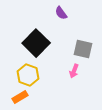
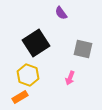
black square: rotated 12 degrees clockwise
pink arrow: moved 4 px left, 7 px down
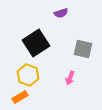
purple semicircle: rotated 72 degrees counterclockwise
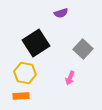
gray square: rotated 30 degrees clockwise
yellow hexagon: moved 3 px left, 2 px up; rotated 10 degrees counterclockwise
orange rectangle: moved 1 px right, 1 px up; rotated 28 degrees clockwise
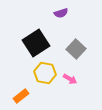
gray square: moved 7 px left
yellow hexagon: moved 20 px right
pink arrow: moved 1 px down; rotated 80 degrees counterclockwise
orange rectangle: rotated 35 degrees counterclockwise
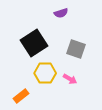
black square: moved 2 px left
gray square: rotated 24 degrees counterclockwise
yellow hexagon: rotated 10 degrees counterclockwise
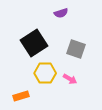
orange rectangle: rotated 21 degrees clockwise
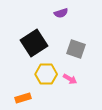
yellow hexagon: moved 1 px right, 1 px down
orange rectangle: moved 2 px right, 2 px down
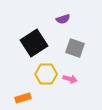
purple semicircle: moved 2 px right, 6 px down
gray square: moved 1 px left, 1 px up
pink arrow: rotated 16 degrees counterclockwise
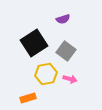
gray square: moved 9 px left, 3 px down; rotated 18 degrees clockwise
yellow hexagon: rotated 10 degrees counterclockwise
orange rectangle: moved 5 px right
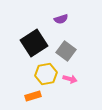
purple semicircle: moved 2 px left
orange rectangle: moved 5 px right, 2 px up
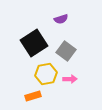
pink arrow: rotated 16 degrees counterclockwise
